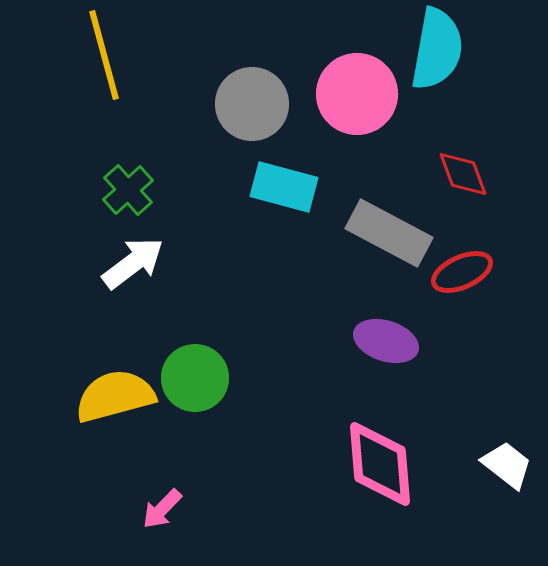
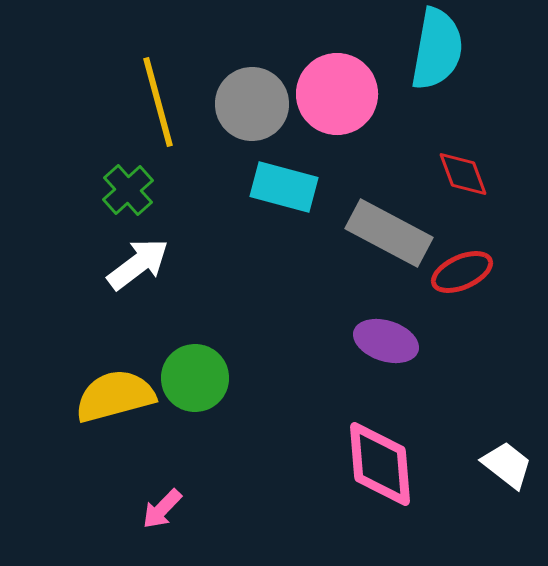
yellow line: moved 54 px right, 47 px down
pink circle: moved 20 px left
white arrow: moved 5 px right, 1 px down
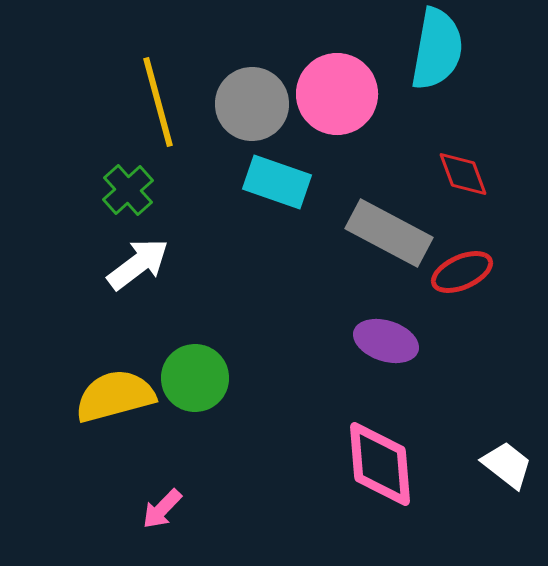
cyan rectangle: moved 7 px left, 5 px up; rotated 4 degrees clockwise
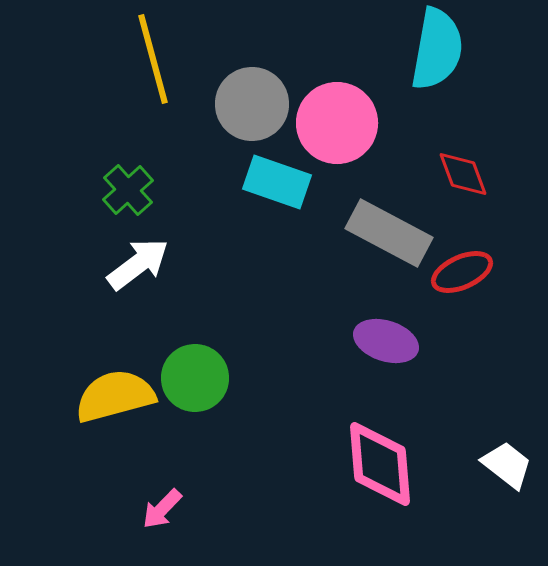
pink circle: moved 29 px down
yellow line: moved 5 px left, 43 px up
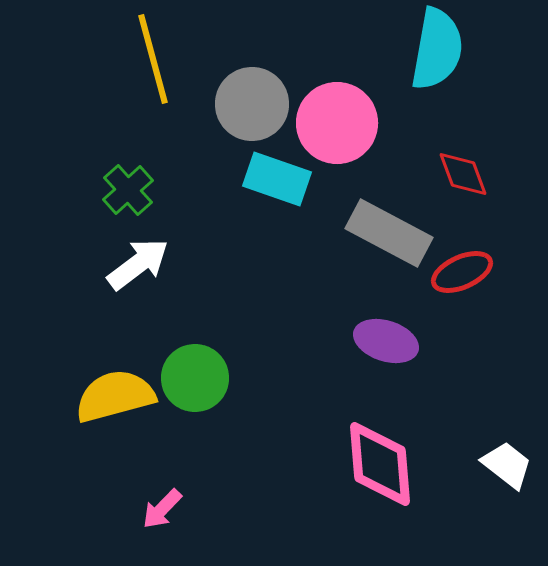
cyan rectangle: moved 3 px up
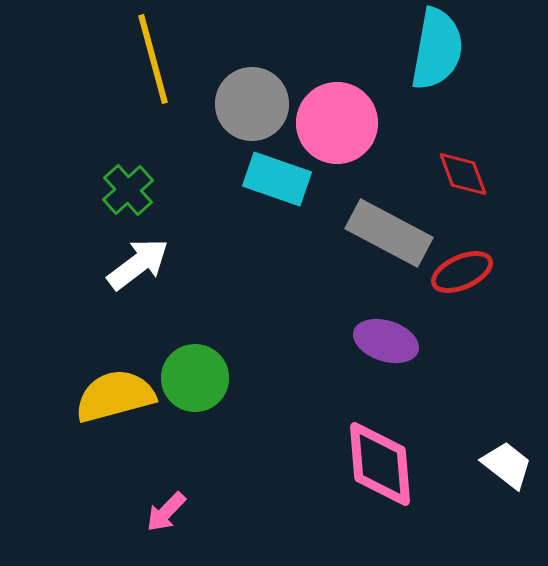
pink arrow: moved 4 px right, 3 px down
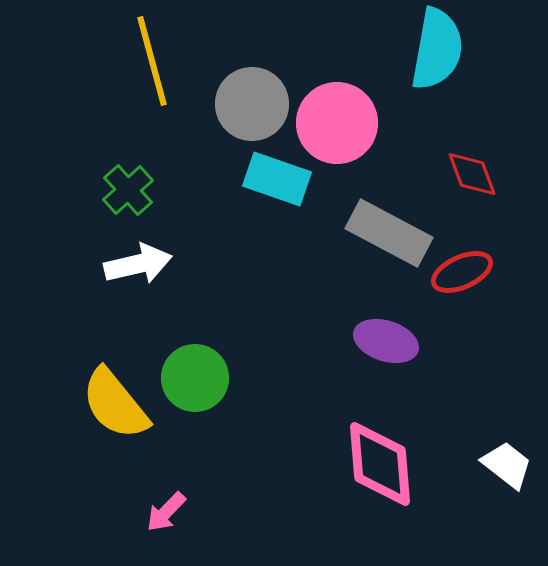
yellow line: moved 1 px left, 2 px down
red diamond: moved 9 px right
white arrow: rotated 24 degrees clockwise
yellow semicircle: moved 8 px down; rotated 114 degrees counterclockwise
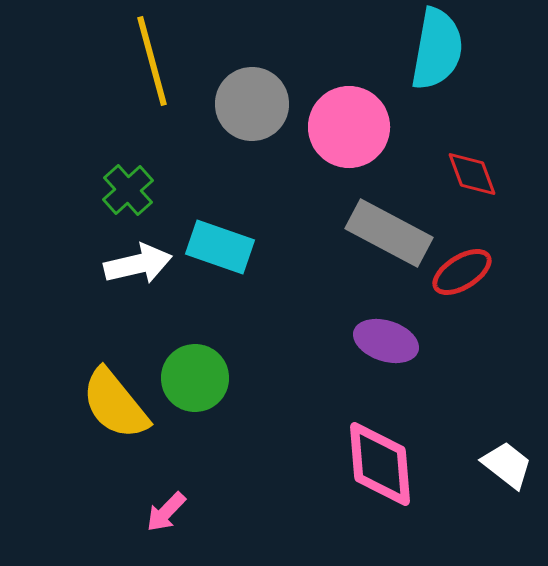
pink circle: moved 12 px right, 4 px down
cyan rectangle: moved 57 px left, 68 px down
red ellipse: rotated 8 degrees counterclockwise
